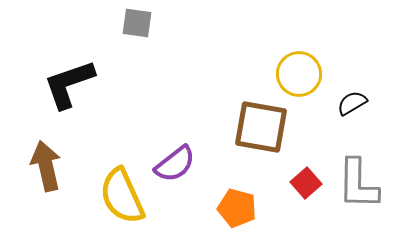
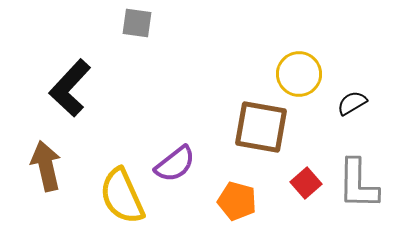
black L-shape: moved 1 px right, 4 px down; rotated 28 degrees counterclockwise
orange pentagon: moved 7 px up
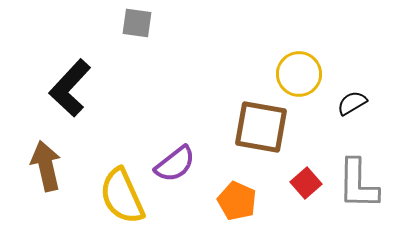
orange pentagon: rotated 9 degrees clockwise
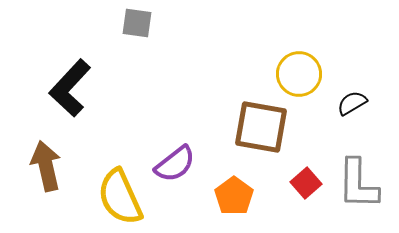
yellow semicircle: moved 2 px left, 1 px down
orange pentagon: moved 3 px left, 5 px up; rotated 12 degrees clockwise
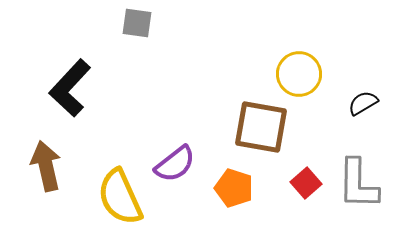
black semicircle: moved 11 px right
orange pentagon: moved 8 px up; rotated 18 degrees counterclockwise
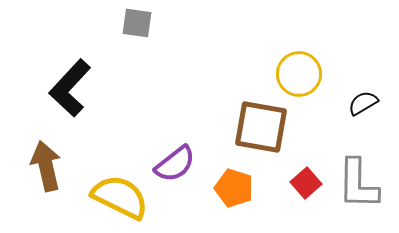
yellow semicircle: rotated 140 degrees clockwise
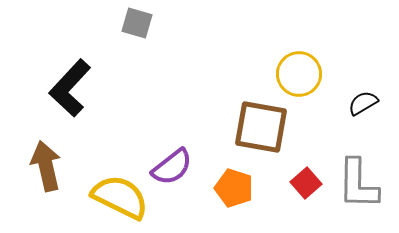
gray square: rotated 8 degrees clockwise
purple semicircle: moved 3 px left, 3 px down
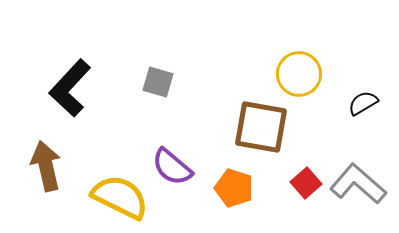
gray square: moved 21 px right, 59 px down
purple semicircle: rotated 78 degrees clockwise
gray L-shape: rotated 130 degrees clockwise
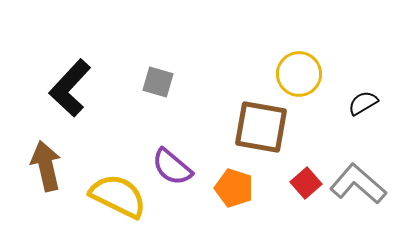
yellow semicircle: moved 2 px left, 1 px up
